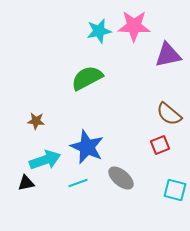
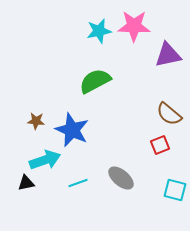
green semicircle: moved 8 px right, 3 px down
blue star: moved 15 px left, 17 px up
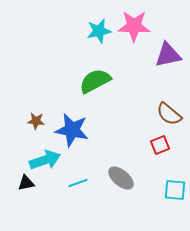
blue star: rotated 12 degrees counterclockwise
cyan square: rotated 10 degrees counterclockwise
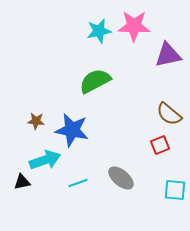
black triangle: moved 4 px left, 1 px up
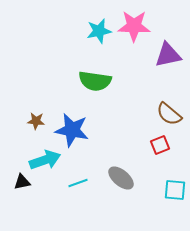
green semicircle: rotated 144 degrees counterclockwise
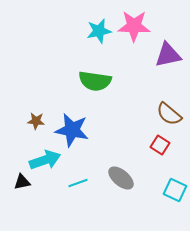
red square: rotated 36 degrees counterclockwise
cyan square: rotated 20 degrees clockwise
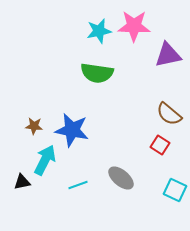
green semicircle: moved 2 px right, 8 px up
brown star: moved 2 px left, 5 px down
cyan arrow: rotated 44 degrees counterclockwise
cyan line: moved 2 px down
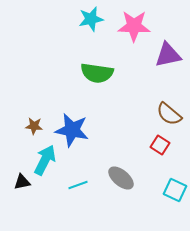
cyan star: moved 8 px left, 12 px up
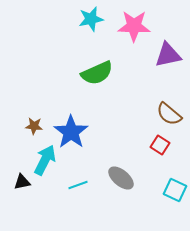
green semicircle: rotated 32 degrees counterclockwise
blue star: moved 1 px left, 2 px down; rotated 24 degrees clockwise
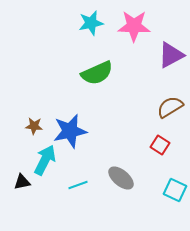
cyan star: moved 4 px down
purple triangle: moved 3 px right; rotated 16 degrees counterclockwise
brown semicircle: moved 1 px right, 7 px up; rotated 108 degrees clockwise
blue star: moved 1 px left, 1 px up; rotated 24 degrees clockwise
